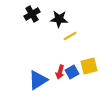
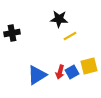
black cross: moved 20 px left, 19 px down; rotated 21 degrees clockwise
blue triangle: moved 1 px left, 5 px up
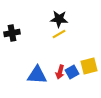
yellow line: moved 11 px left, 2 px up
blue triangle: rotated 35 degrees clockwise
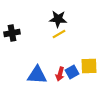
black star: moved 1 px left
yellow square: rotated 12 degrees clockwise
red arrow: moved 2 px down
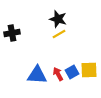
black star: rotated 12 degrees clockwise
yellow square: moved 4 px down
red arrow: moved 2 px left; rotated 136 degrees clockwise
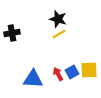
blue triangle: moved 4 px left, 4 px down
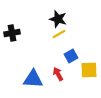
blue square: moved 1 px left, 16 px up
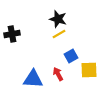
black cross: moved 1 px down
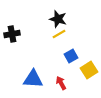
yellow square: rotated 30 degrees counterclockwise
red arrow: moved 3 px right, 9 px down
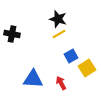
black cross: rotated 21 degrees clockwise
yellow square: moved 2 px left, 2 px up
